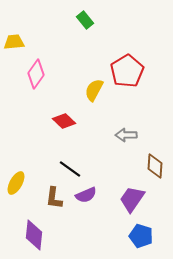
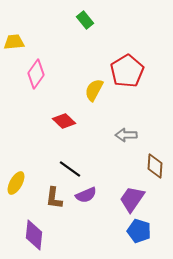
blue pentagon: moved 2 px left, 5 px up
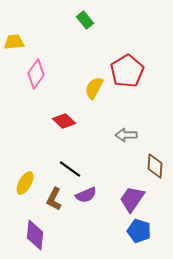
yellow semicircle: moved 2 px up
yellow ellipse: moved 9 px right
brown L-shape: moved 1 px down; rotated 20 degrees clockwise
purple diamond: moved 1 px right
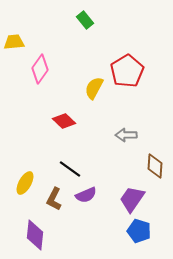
pink diamond: moved 4 px right, 5 px up
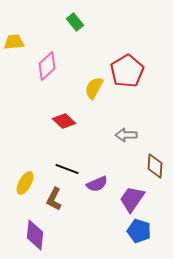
green rectangle: moved 10 px left, 2 px down
pink diamond: moved 7 px right, 3 px up; rotated 12 degrees clockwise
black line: moved 3 px left; rotated 15 degrees counterclockwise
purple semicircle: moved 11 px right, 11 px up
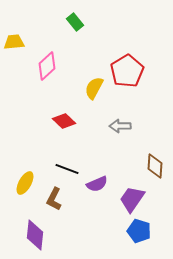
gray arrow: moved 6 px left, 9 px up
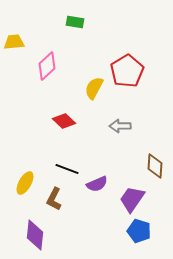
green rectangle: rotated 42 degrees counterclockwise
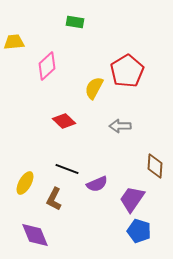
purple diamond: rotated 28 degrees counterclockwise
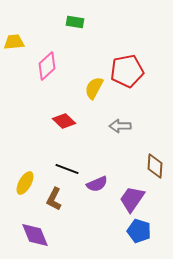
red pentagon: rotated 20 degrees clockwise
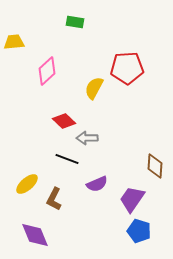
pink diamond: moved 5 px down
red pentagon: moved 3 px up; rotated 8 degrees clockwise
gray arrow: moved 33 px left, 12 px down
black line: moved 10 px up
yellow ellipse: moved 2 px right, 1 px down; rotated 20 degrees clockwise
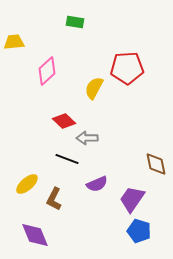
brown diamond: moved 1 px right, 2 px up; rotated 15 degrees counterclockwise
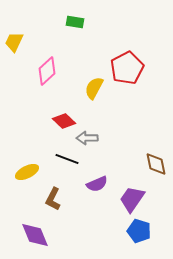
yellow trapezoid: rotated 60 degrees counterclockwise
red pentagon: rotated 24 degrees counterclockwise
yellow ellipse: moved 12 px up; rotated 15 degrees clockwise
brown L-shape: moved 1 px left
